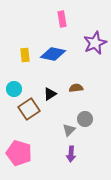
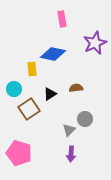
yellow rectangle: moved 7 px right, 14 px down
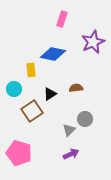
pink rectangle: rotated 28 degrees clockwise
purple star: moved 2 px left, 1 px up
yellow rectangle: moved 1 px left, 1 px down
brown square: moved 3 px right, 2 px down
purple arrow: rotated 119 degrees counterclockwise
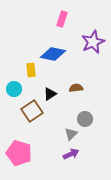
gray triangle: moved 2 px right, 4 px down
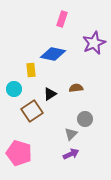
purple star: moved 1 px right, 1 px down
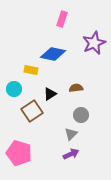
yellow rectangle: rotated 72 degrees counterclockwise
gray circle: moved 4 px left, 4 px up
